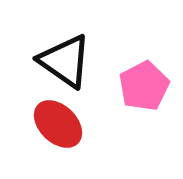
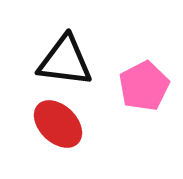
black triangle: rotated 28 degrees counterclockwise
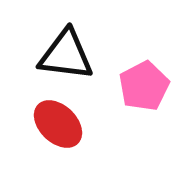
black triangle: moved 1 px right, 6 px up
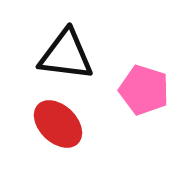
pink pentagon: moved 4 px down; rotated 27 degrees counterclockwise
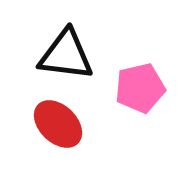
pink pentagon: moved 4 px left, 2 px up; rotated 30 degrees counterclockwise
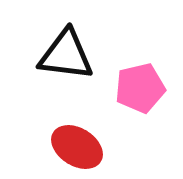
red ellipse: moved 19 px right, 23 px down; rotated 12 degrees counterclockwise
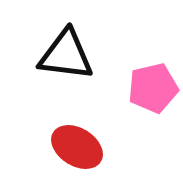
pink pentagon: moved 13 px right
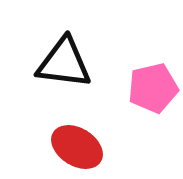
black triangle: moved 2 px left, 8 px down
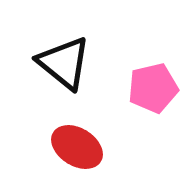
black triangle: rotated 32 degrees clockwise
